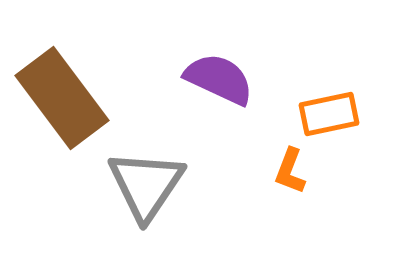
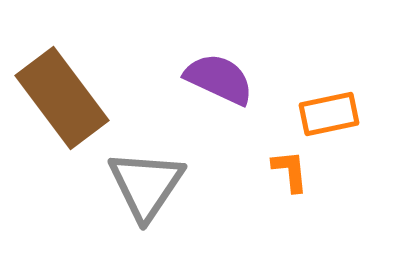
orange L-shape: rotated 153 degrees clockwise
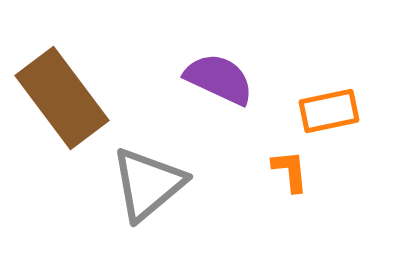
orange rectangle: moved 3 px up
gray triangle: moved 2 px right, 1 px up; rotated 16 degrees clockwise
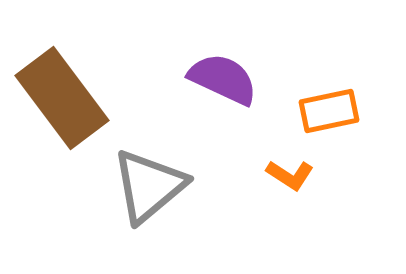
purple semicircle: moved 4 px right
orange L-shape: moved 4 px down; rotated 129 degrees clockwise
gray triangle: moved 1 px right, 2 px down
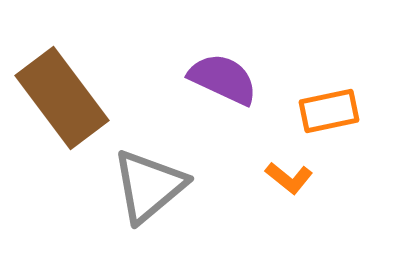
orange L-shape: moved 1 px left, 3 px down; rotated 6 degrees clockwise
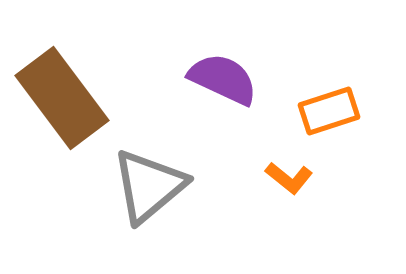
orange rectangle: rotated 6 degrees counterclockwise
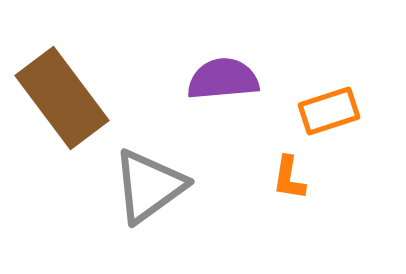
purple semicircle: rotated 30 degrees counterclockwise
orange L-shape: rotated 60 degrees clockwise
gray triangle: rotated 4 degrees clockwise
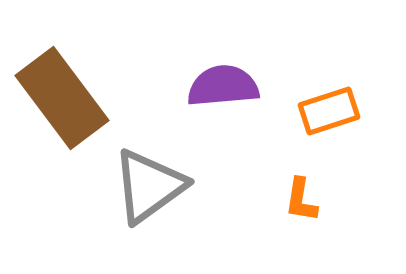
purple semicircle: moved 7 px down
orange L-shape: moved 12 px right, 22 px down
